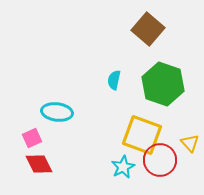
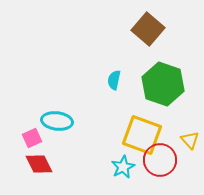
cyan ellipse: moved 9 px down
yellow triangle: moved 3 px up
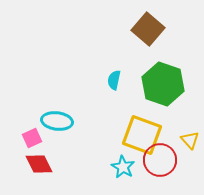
cyan star: rotated 15 degrees counterclockwise
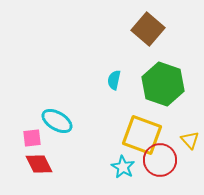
cyan ellipse: rotated 24 degrees clockwise
pink square: rotated 18 degrees clockwise
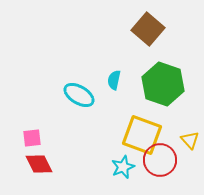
cyan ellipse: moved 22 px right, 26 px up
cyan star: rotated 20 degrees clockwise
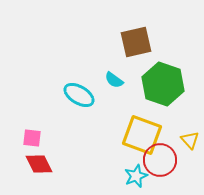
brown square: moved 12 px left, 13 px down; rotated 36 degrees clockwise
cyan semicircle: rotated 66 degrees counterclockwise
pink square: rotated 12 degrees clockwise
cyan star: moved 13 px right, 9 px down
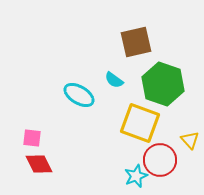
yellow square: moved 2 px left, 12 px up
